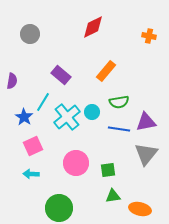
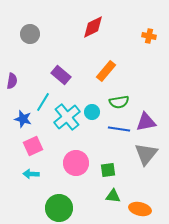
blue star: moved 1 px left, 2 px down; rotated 18 degrees counterclockwise
green triangle: rotated 14 degrees clockwise
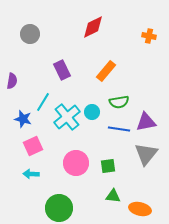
purple rectangle: moved 1 px right, 5 px up; rotated 24 degrees clockwise
green square: moved 4 px up
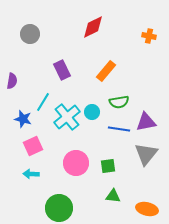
orange ellipse: moved 7 px right
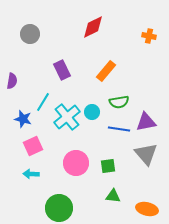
gray triangle: rotated 20 degrees counterclockwise
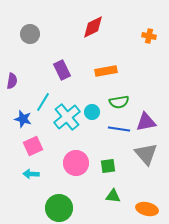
orange rectangle: rotated 40 degrees clockwise
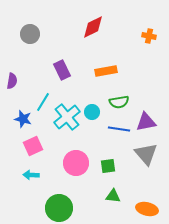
cyan arrow: moved 1 px down
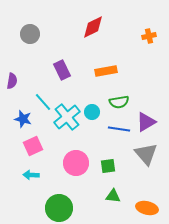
orange cross: rotated 24 degrees counterclockwise
cyan line: rotated 72 degrees counterclockwise
purple triangle: rotated 20 degrees counterclockwise
orange ellipse: moved 1 px up
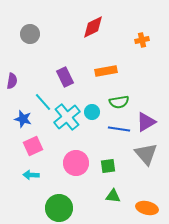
orange cross: moved 7 px left, 4 px down
purple rectangle: moved 3 px right, 7 px down
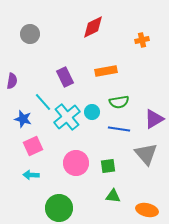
purple triangle: moved 8 px right, 3 px up
orange ellipse: moved 2 px down
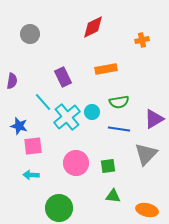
orange rectangle: moved 2 px up
purple rectangle: moved 2 px left
blue star: moved 4 px left, 7 px down
pink square: rotated 18 degrees clockwise
gray triangle: rotated 25 degrees clockwise
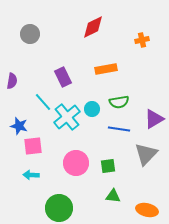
cyan circle: moved 3 px up
